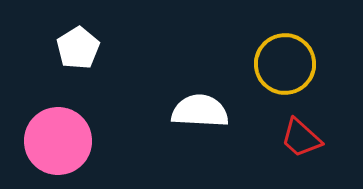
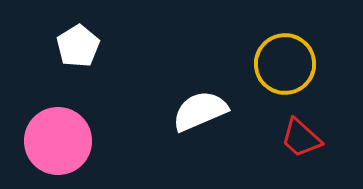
white pentagon: moved 2 px up
white semicircle: rotated 26 degrees counterclockwise
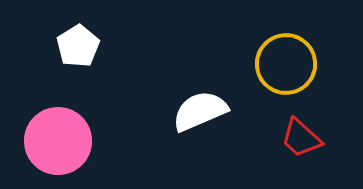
yellow circle: moved 1 px right
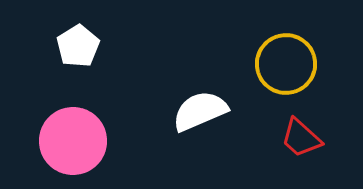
pink circle: moved 15 px right
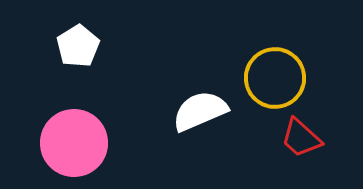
yellow circle: moved 11 px left, 14 px down
pink circle: moved 1 px right, 2 px down
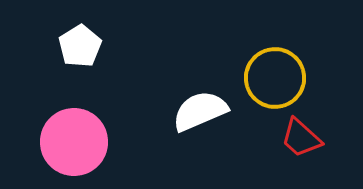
white pentagon: moved 2 px right
pink circle: moved 1 px up
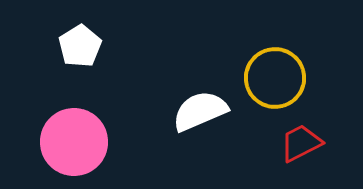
red trapezoid: moved 5 px down; rotated 111 degrees clockwise
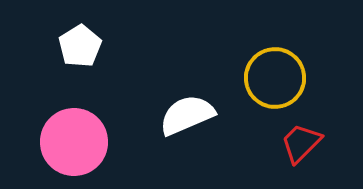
white semicircle: moved 13 px left, 4 px down
red trapezoid: rotated 18 degrees counterclockwise
